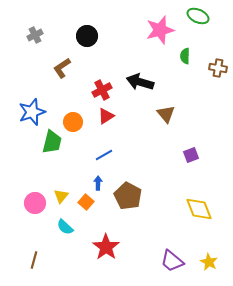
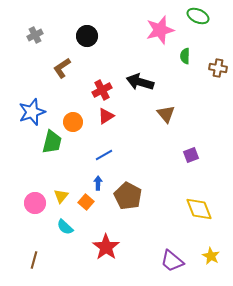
yellow star: moved 2 px right, 6 px up
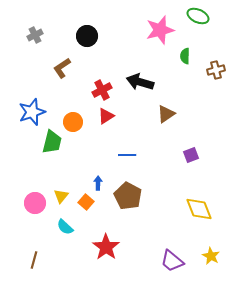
brown cross: moved 2 px left, 2 px down; rotated 24 degrees counterclockwise
brown triangle: rotated 36 degrees clockwise
blue line: moved 23 px right; rotated 30 degrees clockwise
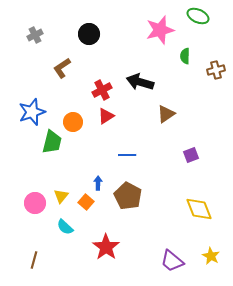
black circle: moved 2 px right, 2 px up
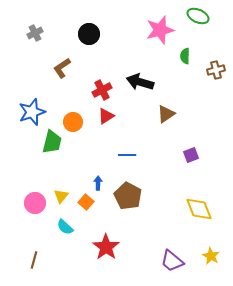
gray cross: moved 2 px up
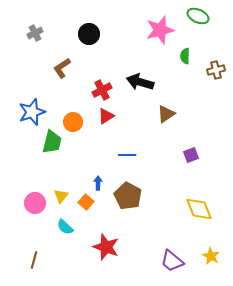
red star: rotated 16 degrees counterclockwise
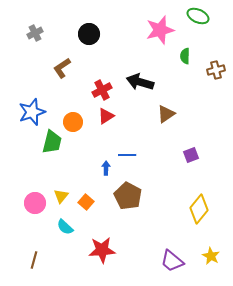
blue arrow: moved 8 px right, 15 px up
yellow diamond: rotated 60 degrees clockwise
red star: moved 4 px left, 3 px down; rotated 24 degrees counterclockwise
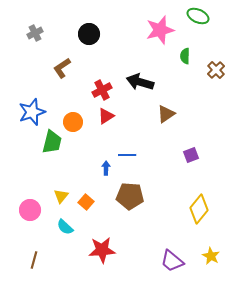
brown cross: rotated 30 degrees counterclockwise
brown pentagon: moved 2 px right; rotated 24 degrees counterclockwise
pink circle: moved 5 px left, 7 px down
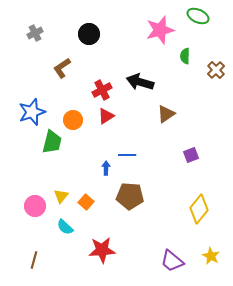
orange circle: moved 2 px up
pink circle: moved 5 px right, 4 px up
